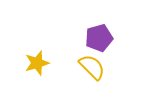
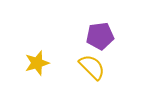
purple pentagon: moved 1 px right, 2 px up; rotated 8 degrees clockwise
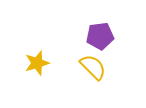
yellow semicircle: moved 1 px right
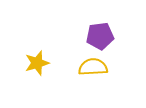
yellow semicircle: rotated 48 degrees counterclockwise
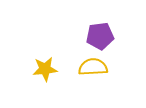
yellow star: moved 8 px right, 6 px down; rotated 10 degrees clockwise
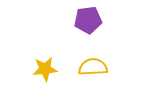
purple pentagon: moved 12 px left, 16 px up
